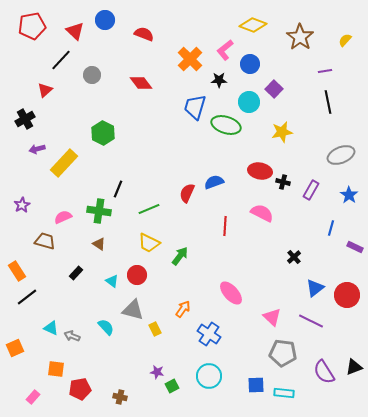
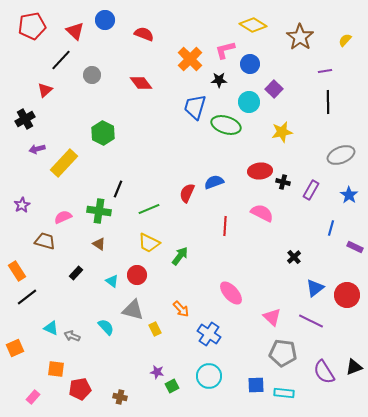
yellow diamond at (253, 25): rotated 12 degrees clockwise
pink L-shape at (225, 50): rotated 25 degrees clockwise
black line at (328, 102): rotated 10 degrees clockwise
red ellipse at (260, 171): rotated 15 degrees counterclockwise
orange arrow at (183, 309): moved 2 px left; rotated 102 degrees clockwise
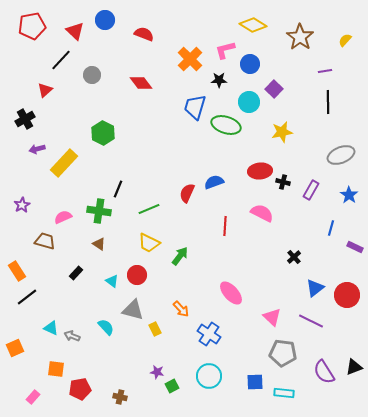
blue square at (256, 385): moved 1 px left, 3 px up
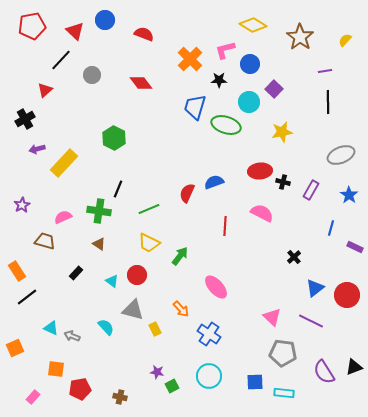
green hexagon at (103, 133): moved 11 px right, 5 px down
pink ellipse at (231, 293): moved 15 px left, 6 px up
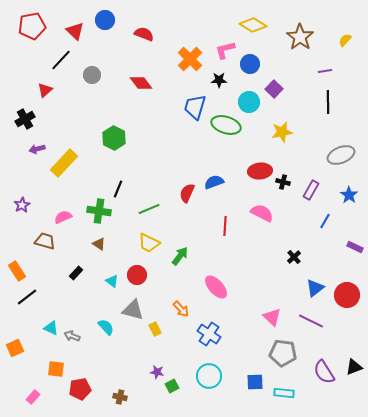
blue line at (331, 228): moved 6 px left, 7 px up; rotated 14 degrees clockwise
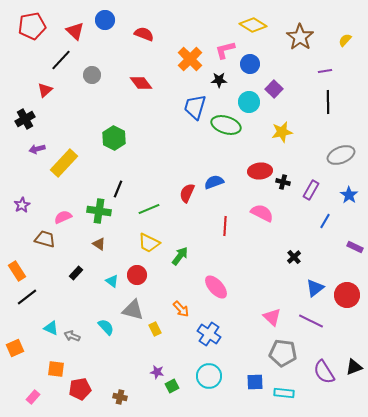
brown trapezoid at (45, 241): moved 2 px up
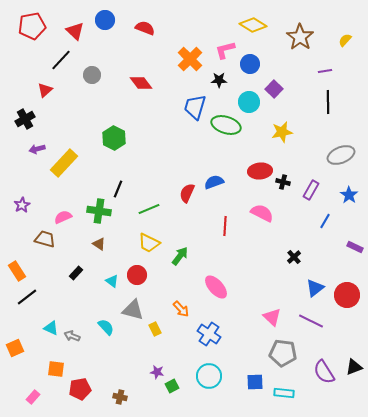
red semicircle at (144, 34): moved 1 px right, 6 px up
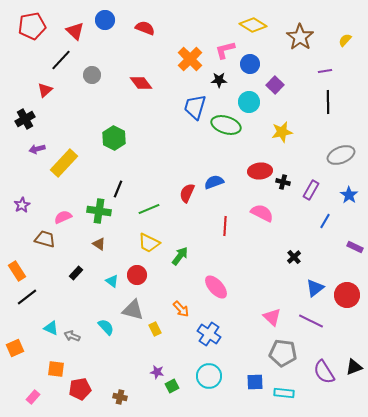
purple square at (274, 89): moved 1 px right, 4 px up
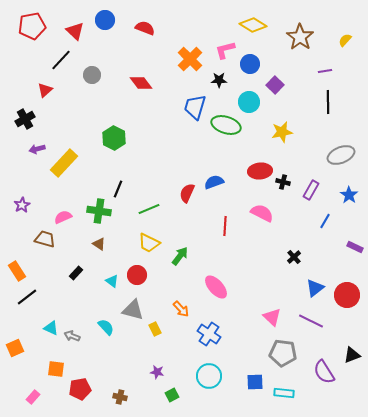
black triangle at (354, 367): moved 2 px left, 12 px up
green square at (172, 386): moved 9 px down
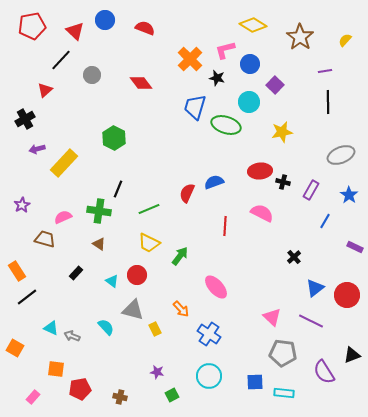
black star at (219, 80): moved 2 px left, 2 px up; rotated 14 degrees clockwise
orange square at (15, 348): rotated 36 degrees counterclockwise
